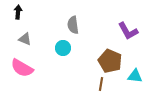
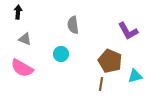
cyan circle: moved 2 px left, 6 px down
cyan triangle: rotated 21 degrees counterclockwise
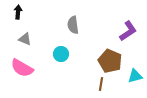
purple L-shape: rotated 95 degrees counterclockwise
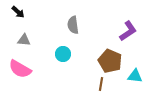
black arrow: rotated 128 degrees clockwise
gray triangle: moved 1 px left, 1 px down; rotated 16 degrees counterclockwise
cyan circle: moved 2 px right
pink semicircle: moved 2 px left, 1 px down
cyan triangle: rotated 21 degrees clockwise
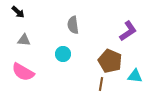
pink semicircle: moved 3 px right, 3 px down
